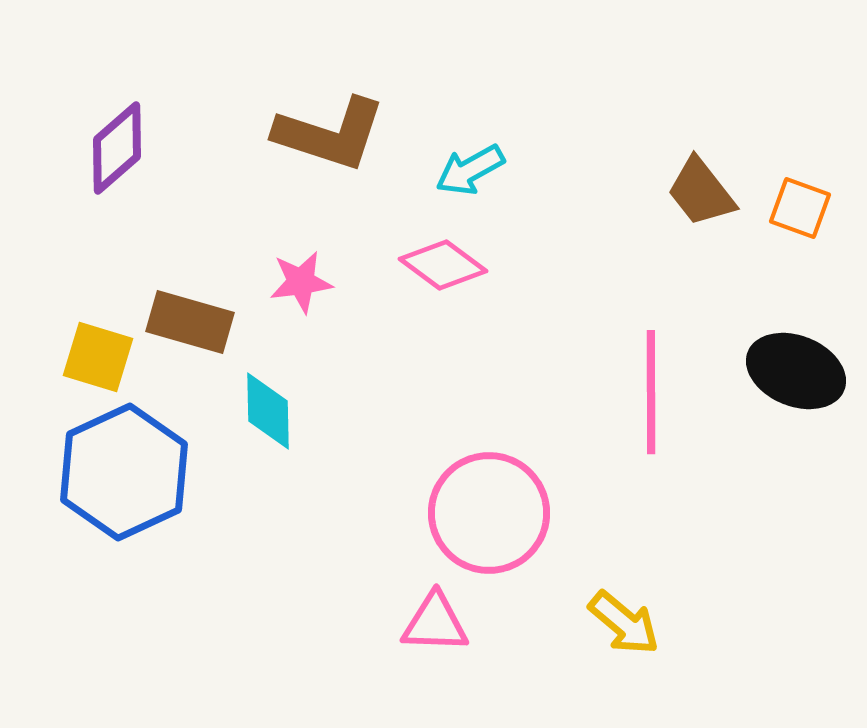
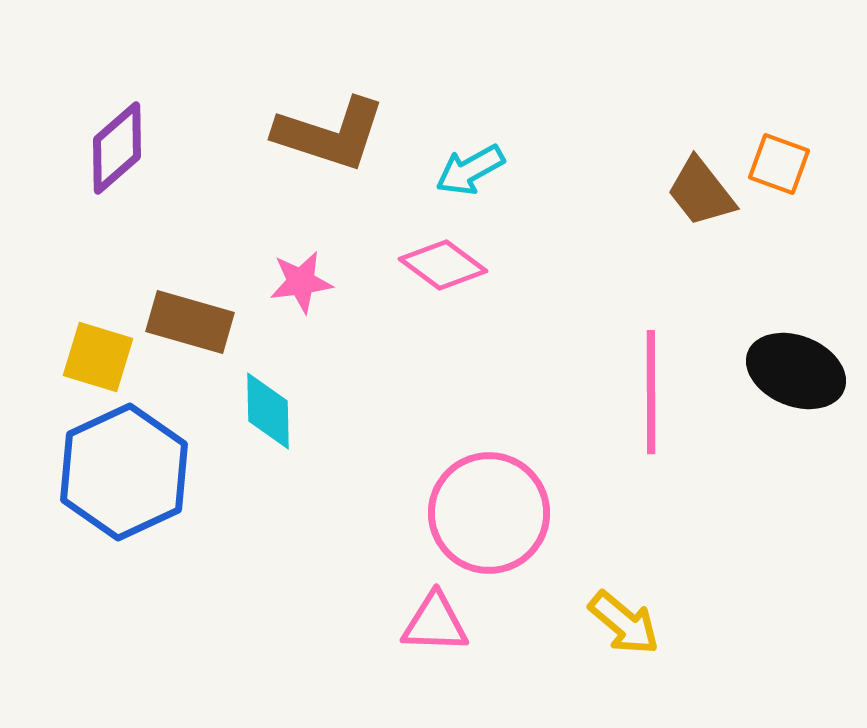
orange square: moved 21 px left, 44 px up
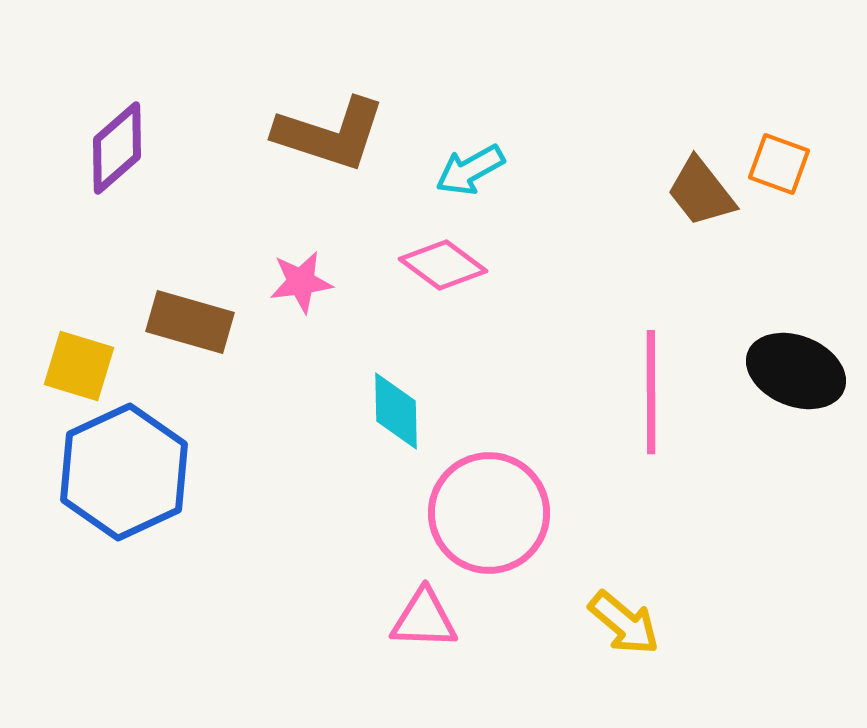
yellow square: moved 19 px left, 9 px down
cyan diamond: moved 128 px right
pink triangle: moved 11 px left, 4 px up
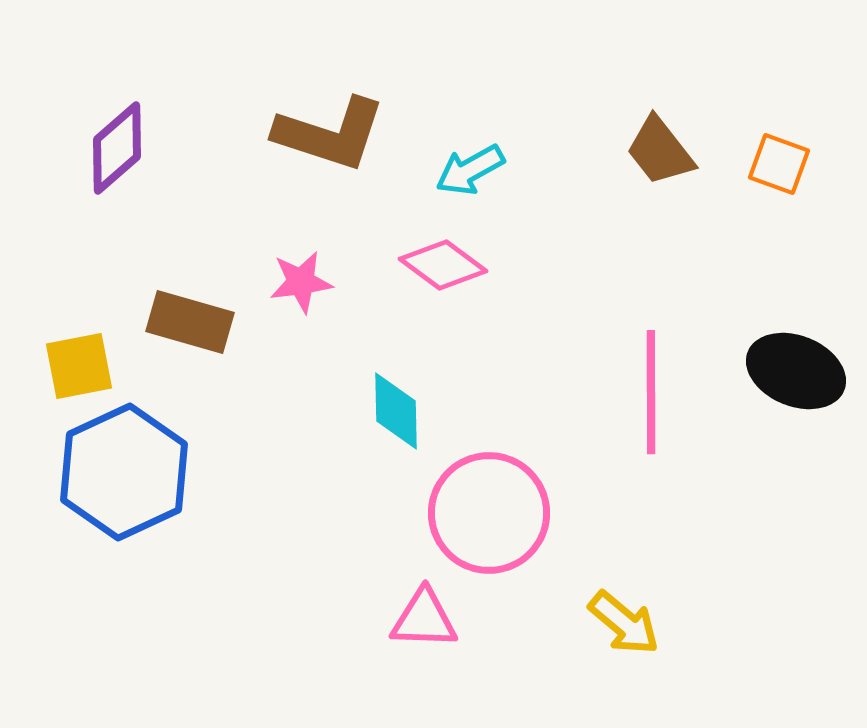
brown trapezoid: moved 41 px left, 41 px up
yellow square: rotated 28 degrees counterclockwise
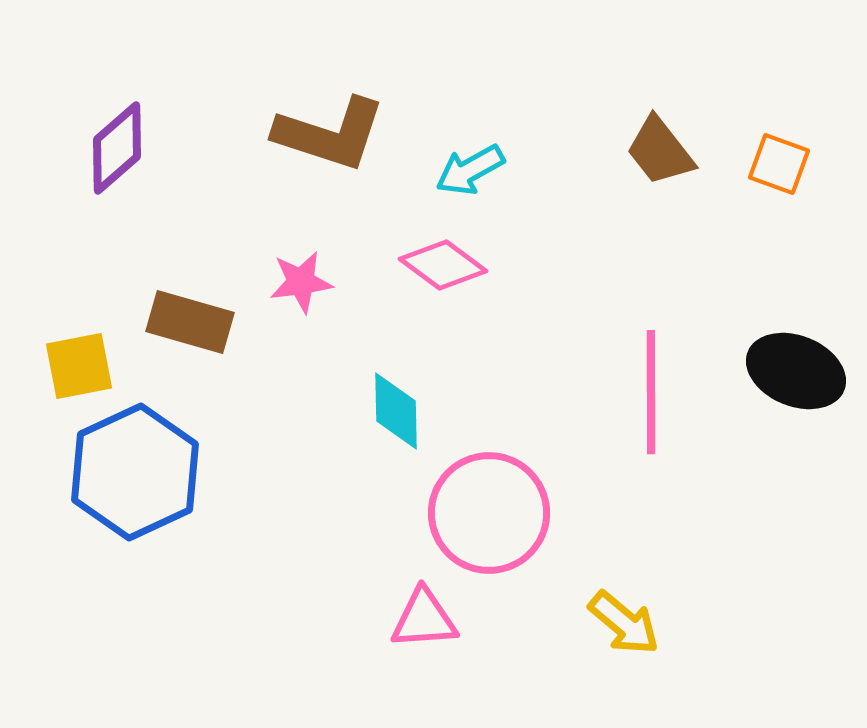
blue hexagon: moved 11 px right
pink triangle: rotated 6 degrees counterclockwise
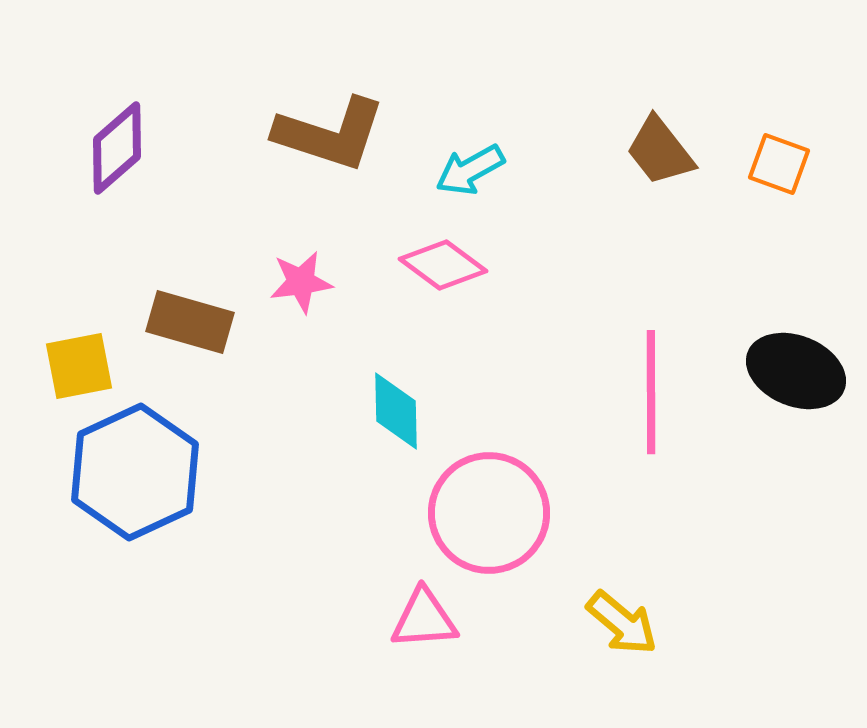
yellow arrow: moved 2 px left
